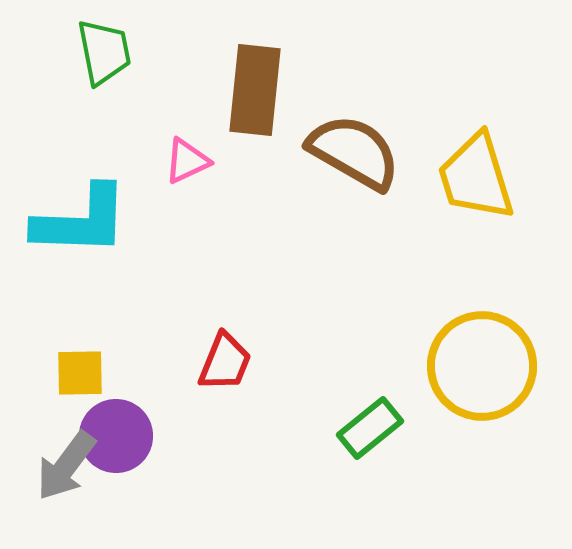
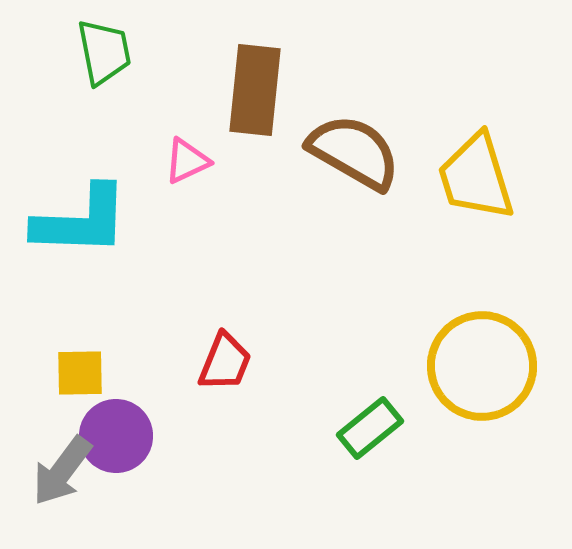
gray arrow: moved 4 px left, 5 px down
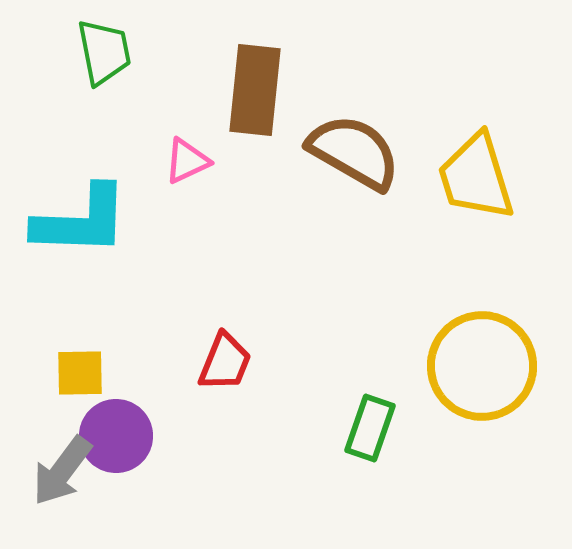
green rectangle: rotated 32 degrees counterclockwise
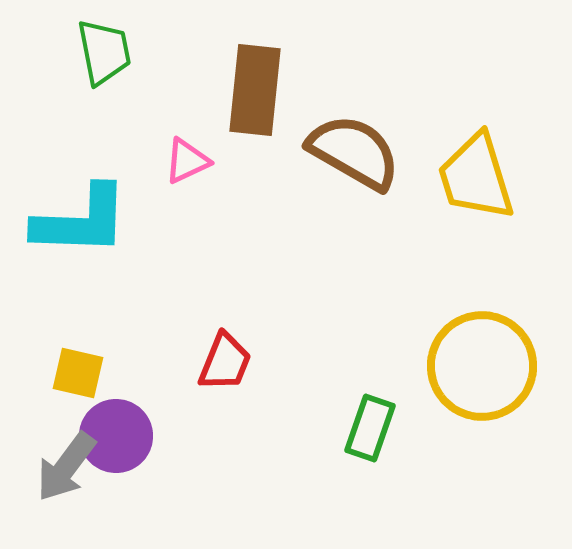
yellow square: moved 2 px left; rotated 14 degrees clockwise
gray arrow: moved 4 px right, 4 px up
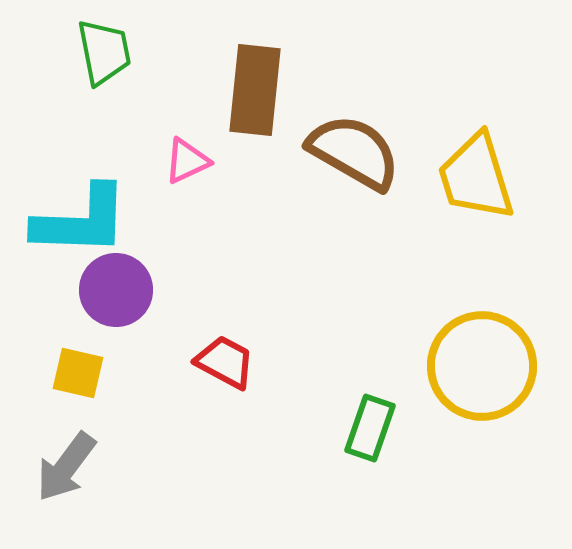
red trapezoid: rotated 84 degrees counterclockwise
purple circle: moved 146 px up
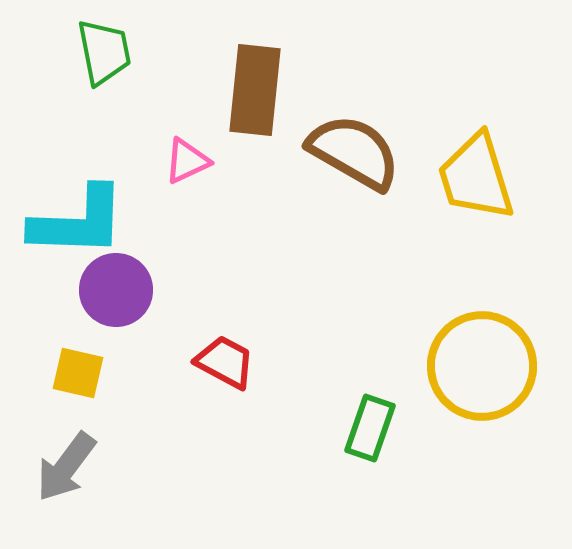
cyan L-shape: moved 3 px left, 1 px down
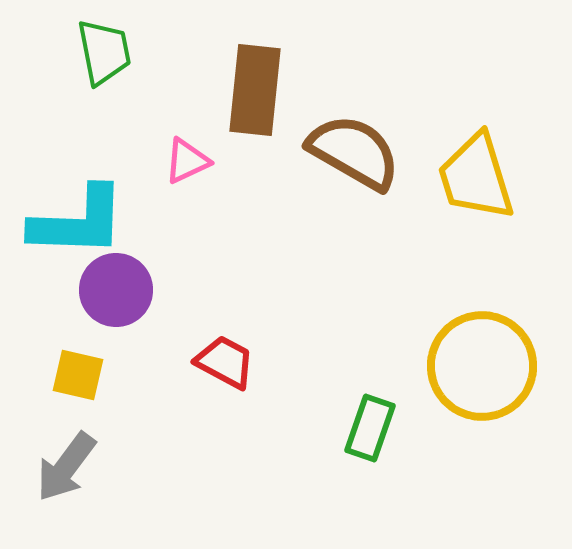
yellow square: moved 2 px down
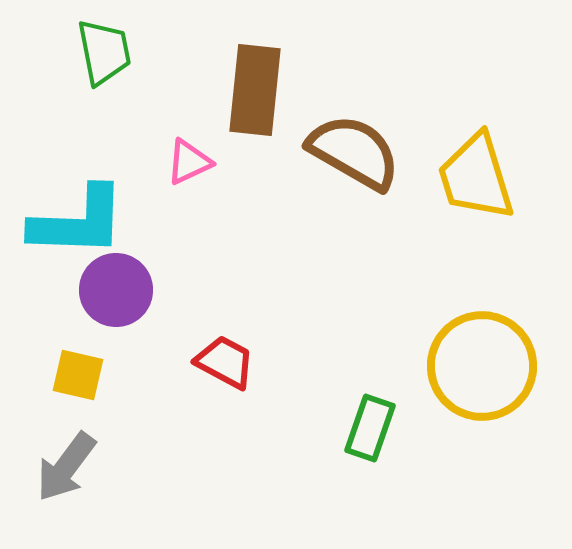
pink triangle: moved 2 px right, 1 px down
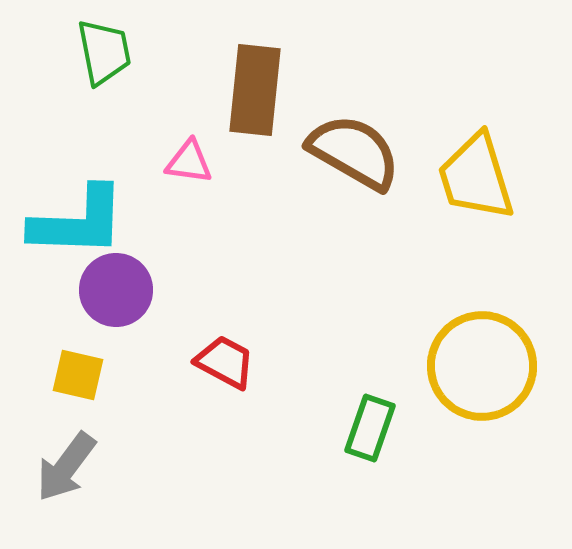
pink triangle: rotated 33 degrees clockwise
